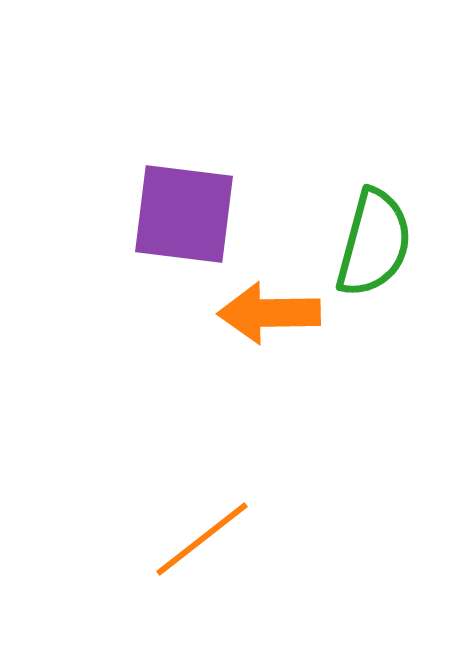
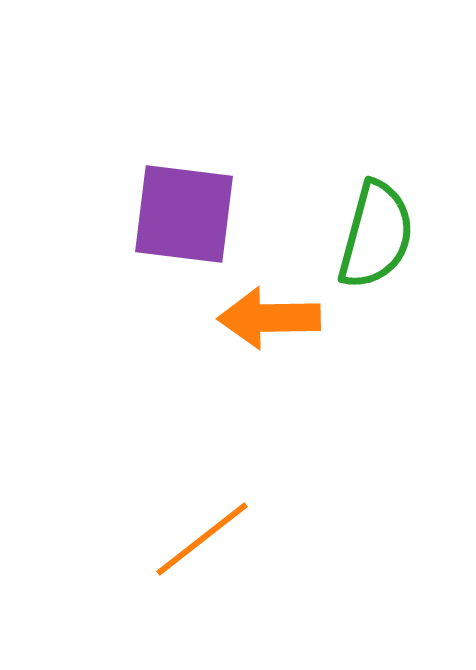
green semicircle: moved 2 px right, 8 px up
orange arrow: moved 5 px down
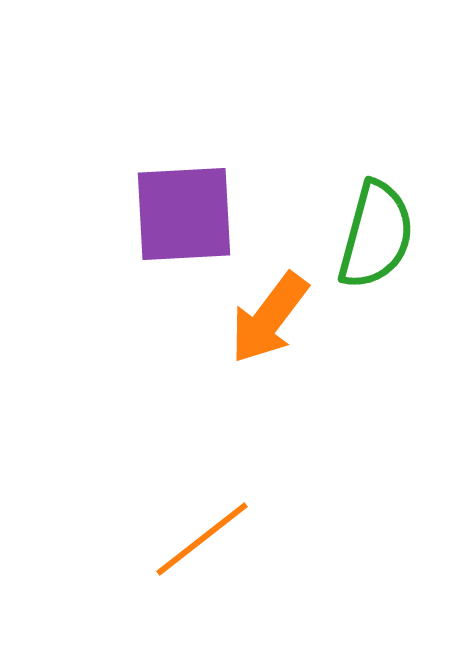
purple square: rotated 10 degrees counterclockwise
orange arrow: rotated 52 degrees counterclockwise
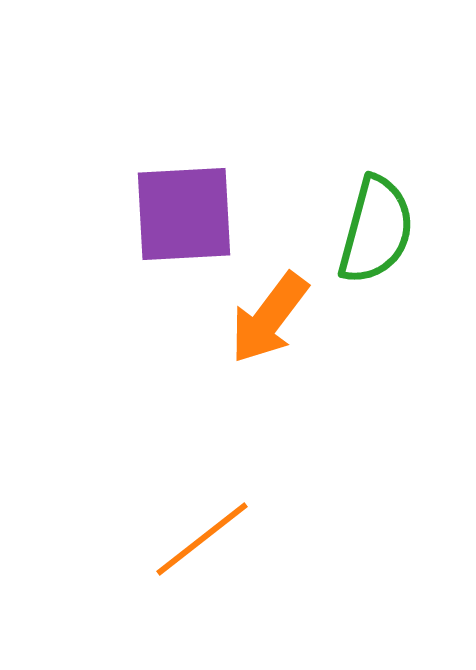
green semicircle: moved 5 px up
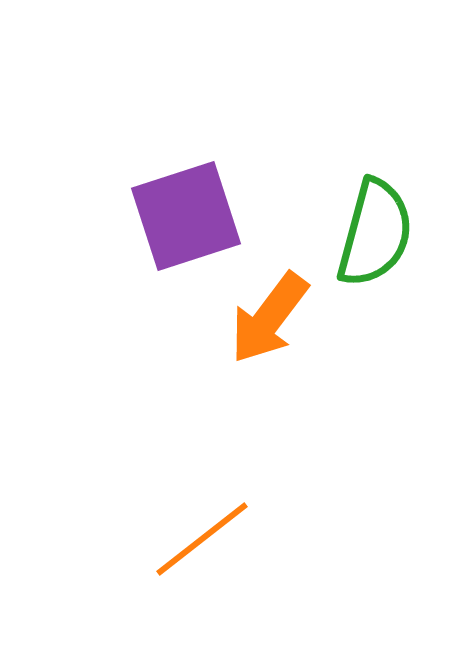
purple square: moved 2 px right, 2 px down; rotated 15 degrees counterclockwise
green semicircle: moved 1 px left, 3 px down
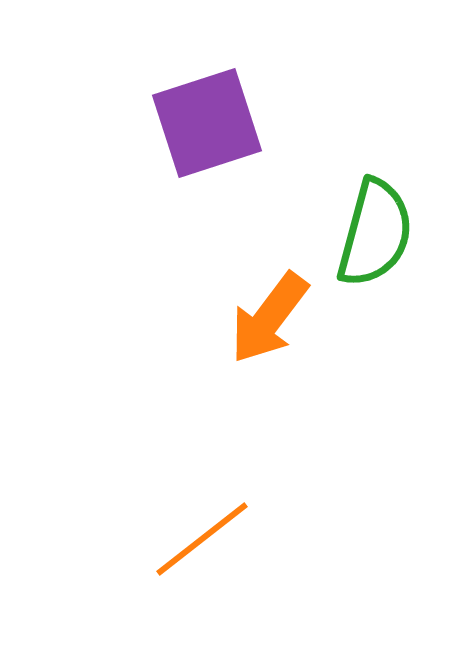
purple square: moved 21 px right, 93 px up
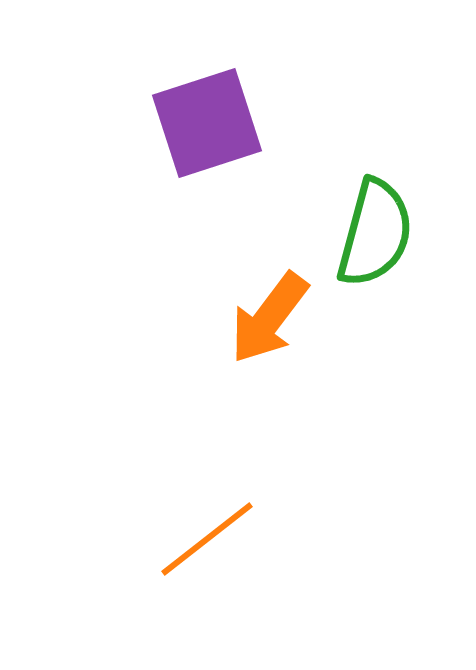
orange line: moved 5 px right
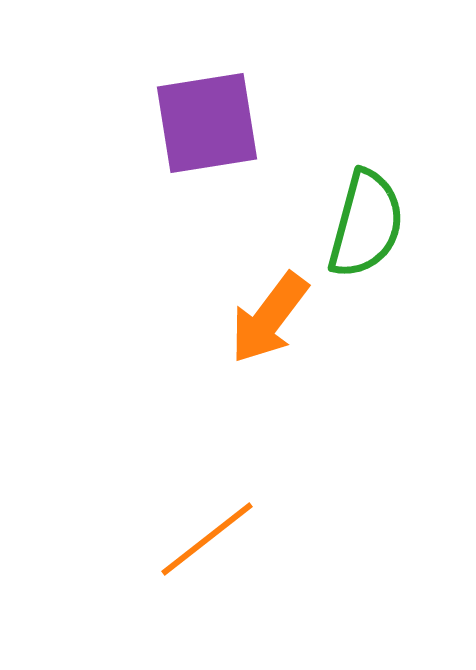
purple square: rotated 9 degrees clockwise
green semicircle: moved 9 px left, 9 px up
